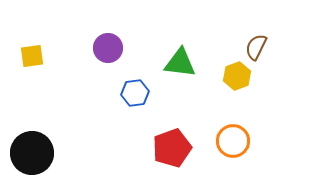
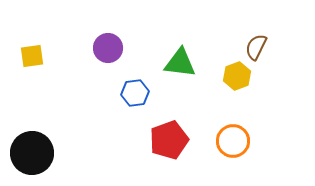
red pentagon: moved 3 px left, 8 px up
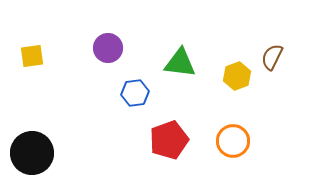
brown semicircle: moved 16 px right, 10 px down
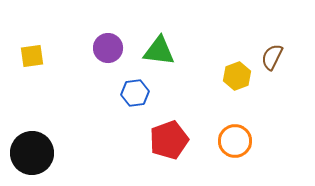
green triangle: moved 21 px left, 12 px up
orange circle: moved 2 px right
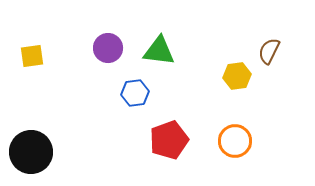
brown semicircle: moved 3 px left, 6 px up
yellow hexagon: rotated 12 degrees clockwise
black circle: moved 1 px left, 1 px up
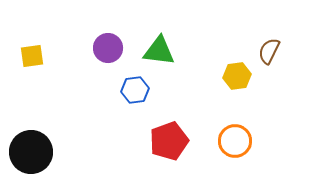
blue hexagon: moved 3 px up
red pentagon: moved 1 px down
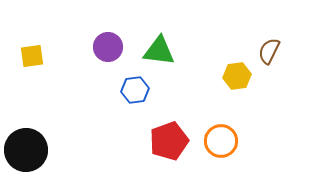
purple circle: moved 1 px up
orange circle: moved 14 px left
black circle: moved 5 px left, 2 px up
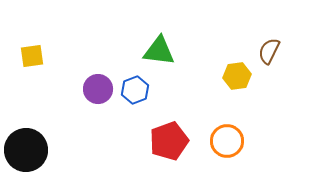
purple circle: moved 10 px left, 42 px down
blue hexagon: rotated 12 degrees counterclockwise
orange circle: moved 6 px right
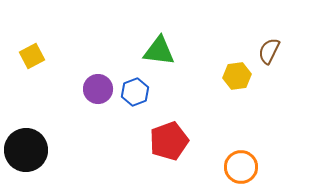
yellow square: rotated 20 degrees counterclockwise
blue hexagon: moved 2 px down
orange circle: moved 14 px right, 26 px down
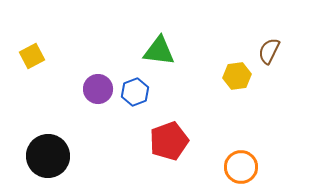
black circle: moved 22 px right, 6 px down
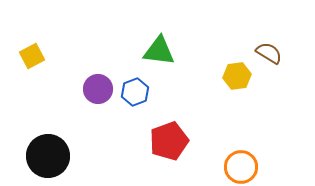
brown semicircle: moved 2 px down; rotated 96 degrees clockwise
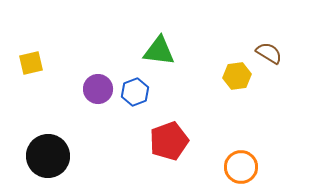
yellow square: moved 1 px left, 7 px down; rotated 15 degrees clockwise
